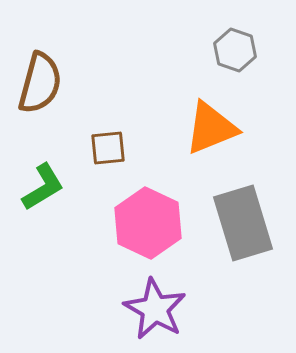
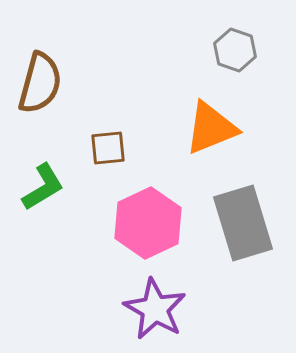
pink hexagon: rotated 10 degrees clockwise
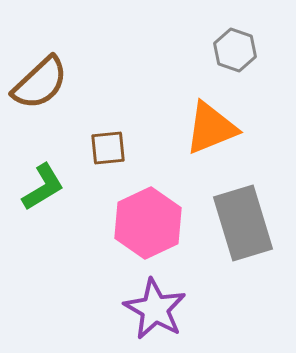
brown semicircle: rotated 32 degrees clockwise
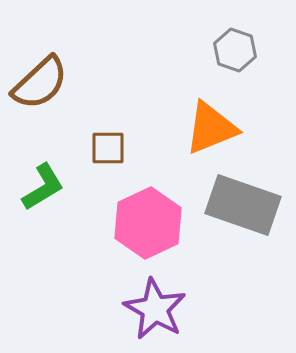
brown square: rotated 6 degrees clockwise
gray rectangle: moved 18 px up; rotated 54 degrees counterclockwise
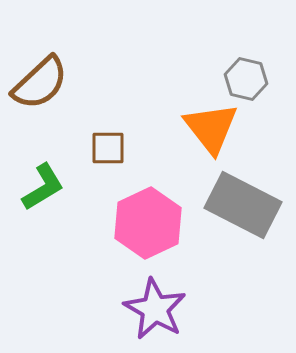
gray hexagon: moved 11 px right, 29 px down; rotated 6 degrees counterclockwise
orange triangle: rotated 46 degrees counterclockwise
gray rectangle: rotated 8 degrees clockwise
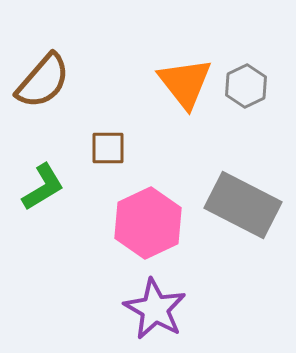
gray hexagon: moved 7 px down; rotated 21 degrees clockwise
brown semicircle: moved 3 px right, 2 px up; rotated 6 degrees counterclockwise
orange triangle: moved 26 px left, 45 px up
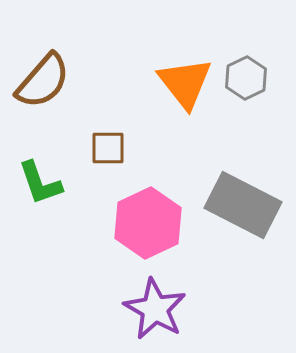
gray hexagon: moved 8 px up
green L-shape: moved 3 px left, 4 px up; rotated 102 degrees clockwise
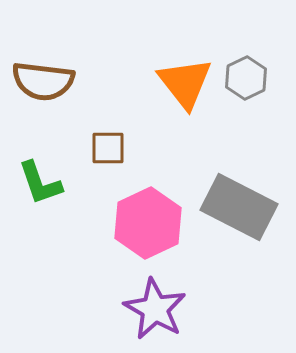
brown semicircle: rotated 56 degrees clockwise
gray rectangle: moved 4 px left, 2 px down
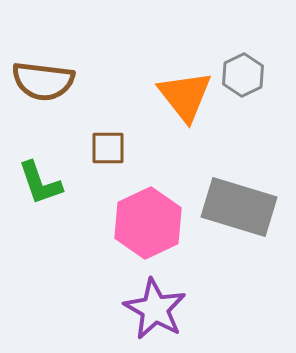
gray hexagon: moved 3 px left, 3 px up
orange triangle: moved 13 px down
gray rectangle: rotated 10 degrees counterclockwise
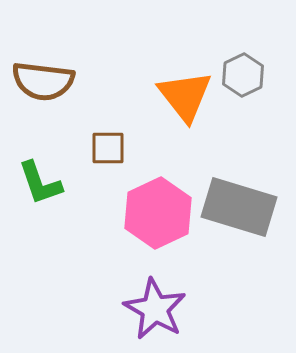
pink hexagon: moved 10 px right, 10 px up
